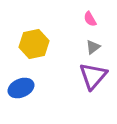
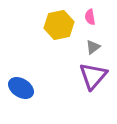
pink semicircle: moved 2 px up; rotated 21 degrees clockwise
yellow hexagon: moved 25 px right, 19 px up
blue ellipse: rotated 55 degrees clockwise
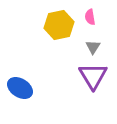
gray triangle: rotated 21 degrees counterclockwise
purple triangle: rotated 12 degrees counterclockwise
blue ellipse: moved 1 px left
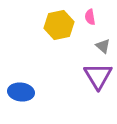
gray triangle: moved 10 px right, 1 px up; rotated 21 degrees counterclockwise
purple triangle: moved 5 px right
blue ellipse: moved 1 px right, 4 px down; rotated 25 degrees counterclockwise
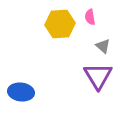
yellow hexagon: moved 1 px right, 1 px up; rotated 8 degrees clockwise
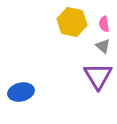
pink semicircle: moved 14 px right, 7 px down
yellow hexagon: moved 12 px right, 2 px up; rotated 16 degrees clockwise
blue ellipse: rotated 20 degrees counterclockwise
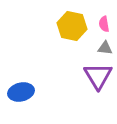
yellow hexagon: moved 4 px down
gray triangle: moved 2 px right, 2 px down; rotated 35 degrees counterclockwise
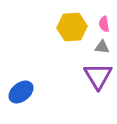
yellow hexagon: moved 1 px down; rotated 16 degrees counterclockwise
gray triangle: moved 3 px left, 1 px up
blue ellipse: rotated 25 degrees counterclockwise
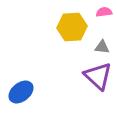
pink semicircle: moved 12 px up; rotated 91 degrees clockwise
purple triangle: rotated 16 degrees counterclockwise
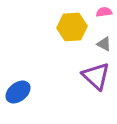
gray triangle: moved 2 px right, 3 px up; rotated 21 degrees clockwise
purple triangle: moved 2 px left
blue ellipse: moved 3 px left
